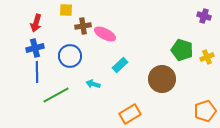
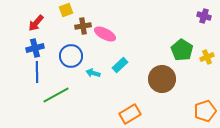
yellow square: rotated 24 degrees counterclockwise
red arrow: rotated 24 degrees clockwise
green pentagon: rotated 15 degrees clockwise
blue circle: moved 1 px right
cyan arrow: moved 11 px up
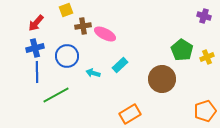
blue circle: moved 4 px left
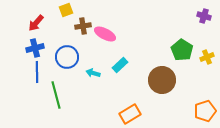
blue circle: moved 1 px down
brown circle: moved 1 px down
green line: rotated 76 degrees counterclockwise
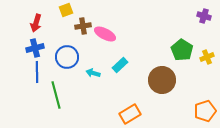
red arrow: rotated 24 degrees counterclockwise
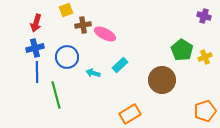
brown cross: moved 1 px up
yellow cross: moved 2 px left
